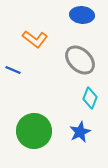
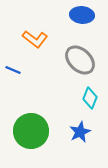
green circle: moved 3 px left
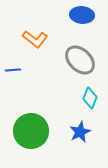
blue line: rotated 28 degrees counterclockwise
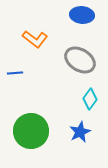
gray ellipse: rotated 12 degrees counterclockwise
blue line: moved 2 px right, 3 px down
cyan diamond: moved 1 px down; rotated 15 degrees clockwise
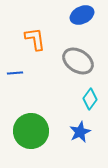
blue ellipse: rotated 30 degrees counterclockwise
orange L-shape: rotated 135 degrees counterclockwise
gray ellipse: moved 2 px left, 1 px down
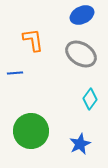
orange L-shape: moved 2 px left, 1 px down
gray ellipse: moved 3 px right, 7 px up
blue star: moved 12 px down
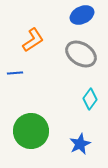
orange L-shape: rotated 65 degrees clockwise
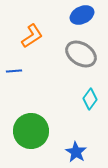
orange L-shape: moved 1 px left, 4 px up
blue line: moved 1 px left, 2 px up
blue star: moved 4 px left, 8 px down; rotated 15 degrees counterclockwise
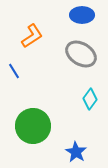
blue ellipse: rotated 25 degrees clockwise
blue line: rotated 63 degrees clockwise
green circle: moved 2 px right, 5 px up
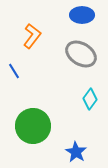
orange L-shape: rotated 20 degrees counterclockwise
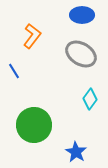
green circle: moved 1 px right, 1 px up
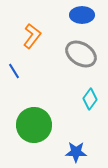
blue star: rotated 30 degrees counterclockwise
